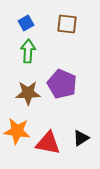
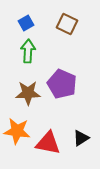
brown square: rotated 20 degrees clockwise
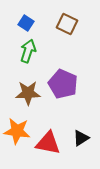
blue square: rotated 28 degrees counterclockwise
green arrow: rotated 15 degrees clockwise
purple pentagon: moved 1 px right
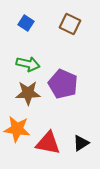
brown square: moved 3 px right
green arrow: moved 13 px down; rotated 85 degrees clockwise
orange star: moved 2 px up
black triangle: moved 5 px down
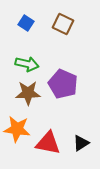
brown square: moved 7 px left
green arrow: moved 1 px left
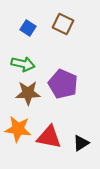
blue square: moved 2 px right, 5 px down
green arrow: moved 4 px left
orange star: moved 1 px right
red triangle: moved 1 px right, 6 px up
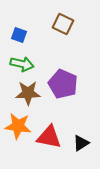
blue square: moved 9 px left, 7 px down; rotated 14 degrees counterclockwise
green arrow: moved 1 px left
orange star: moved 3 px up
